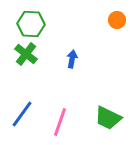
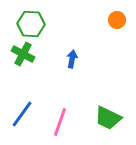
green cross: moved 3 px left; rotated 10 degrees counterclockwise
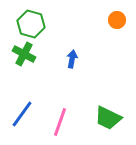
green hexagon: rotated 12 degrees clockwise
green cross: moved 1 px right
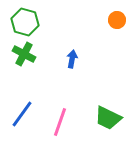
green hexagon: moved 6 px left, 2 px up
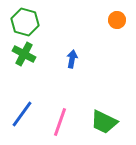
green trapezoid: moved 4 px left, 4 px down
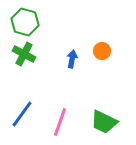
orange circle: moved 15 px left, 31 px down
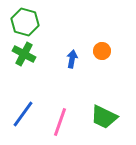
blue line: moved 1 px right
green trapezoid: moved 5 px up
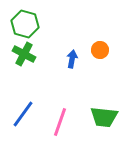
green hexagon: moved 2 px down
orange circle: moved 2 px left, 1 px up
green trapezoid: rotated 20 degrees counterclockwise
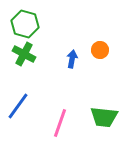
blue line: moved 5 px left, 8 px up
pink line: moved 1 px down
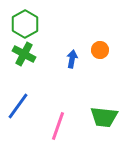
green hexagon: rotated 16 degrees clockwise
pink line: moved 2 px left, 3 px down
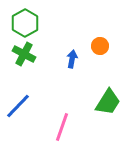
green hexagon: moved 1 px up
orange circle: moved 4 px up
blue line: rotated 8 degrees clockwise
green trapezoid: moved 4 px right, 15 px up; rotated 64 degrees counterclockwise
pink line: moved 4 px right, 1 px down
